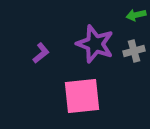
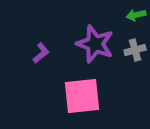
gray cross: moved 1 px right, 1 px up
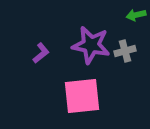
purple star: moved 4 px left, 1 px down; rotated 9 degrees counterclockwise
gray cross: moved 10 px left, 1 px down
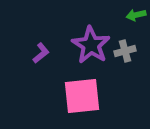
purple star: rotated 21 degrees clockwise
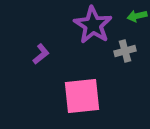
green arrow: moved 1 px right, 1 px down
purple star: moved 2 px right, 20 px up
purple L-shape: moved 1 px down
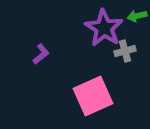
purple star: moved 11 px right, 3 px down
pink square: moved 11 px right; rotated 18 degrees counterclockwise
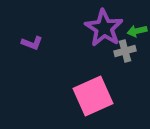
green arrow: moved 15 px down
purple L-shape: moved 9 px left, 11 px up; rotated 60 degrees clockwise
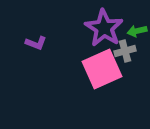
purple L-shape: moved 4 px right
pink square: moved 9 px right, 27 px up
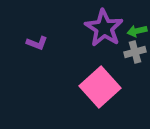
purple L-shape: moved 1 px right
gray cross: moved 10 px right, 1 px down
pink square: moved 2 px left, 18 px down; rotated 18 degrees counterclockwise
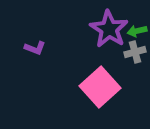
purple star: moved 5 px right, 1 px down
purple L-shape: moved 2 px left, 5 px down
